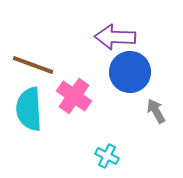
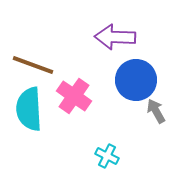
blue circle: moved 6 px right, 8 px down
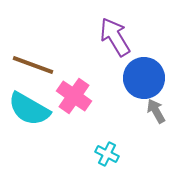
purple arrow: rotated 57 degrees clockwise
blue circle: moved 8 px right, 2 px up
cyan semicircle: rotated 57 degrees counterclockwise
cyan cross: moved 2 px up
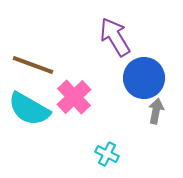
pink cross: moved 1 px down; rotated 12 degrees clockwise
gray arrow: rotated 40 degrees clockwise
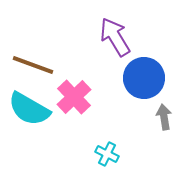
gray arrow: moved 8 px right, 6 px down; rotated 20 degrees counterclockwise
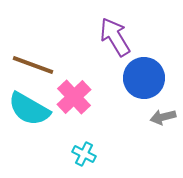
gray arrow: moved 1 px left; rotated 95 degrees counterclockwise
cyan cross: moved 23 px left
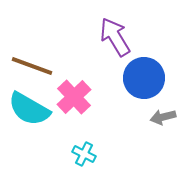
brown line: moved 1 px left, 1 px down
